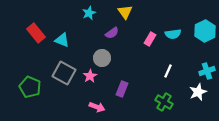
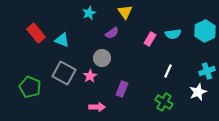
pink arrow: rotated 21 degrees counterclockwise
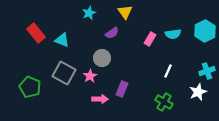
pink arrow: moved 3 px right, 8 px up
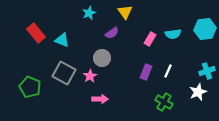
cyan hexagon: moved 2 px up; rotated 20 degrees clockwise
purple rectangle: moved 24 px right, 17 px up
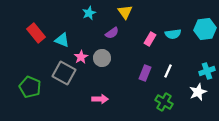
purple rectangle: moved 1 px left, 1 px down
pink star: moved 9 px left, 19 px up
